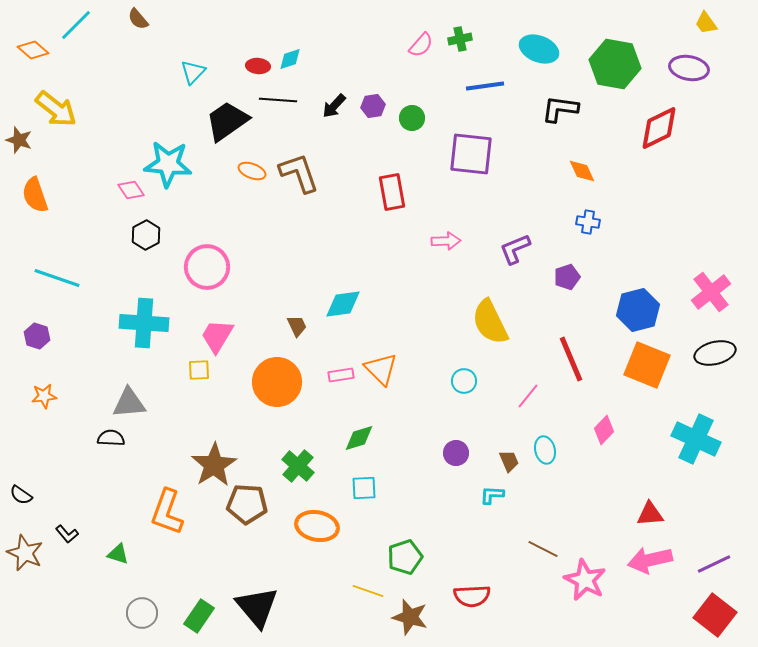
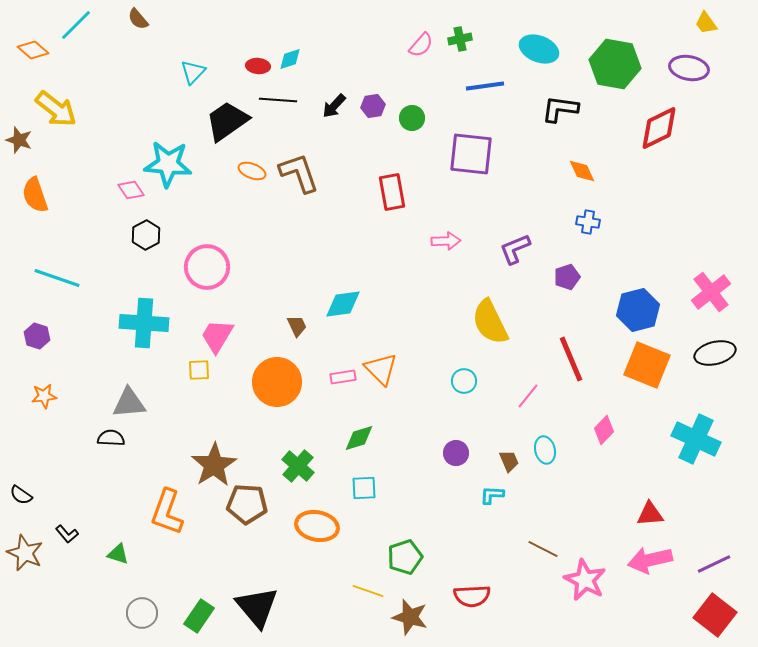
pink rectangle at (341, 375): moved 2 px right, 2 px down
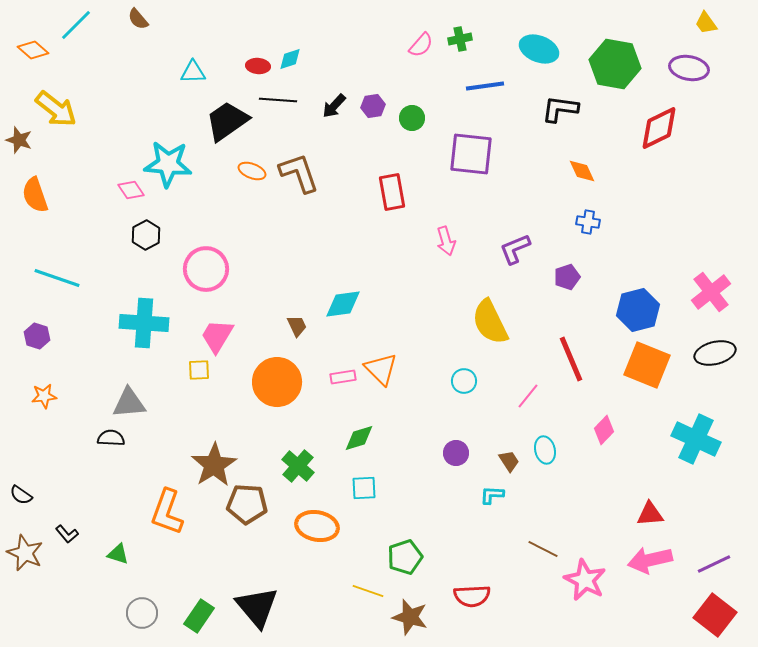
cyan triangle at (193, 72): rotated 44 degrees clockwise
pink arrow at (446, 241): rotated 76 degrees clockwise
pink circle at (207, 267): moved 1 px left, 2 px down
brown trapezoid at (509, 461): rotated 10 degrees counterclockwise
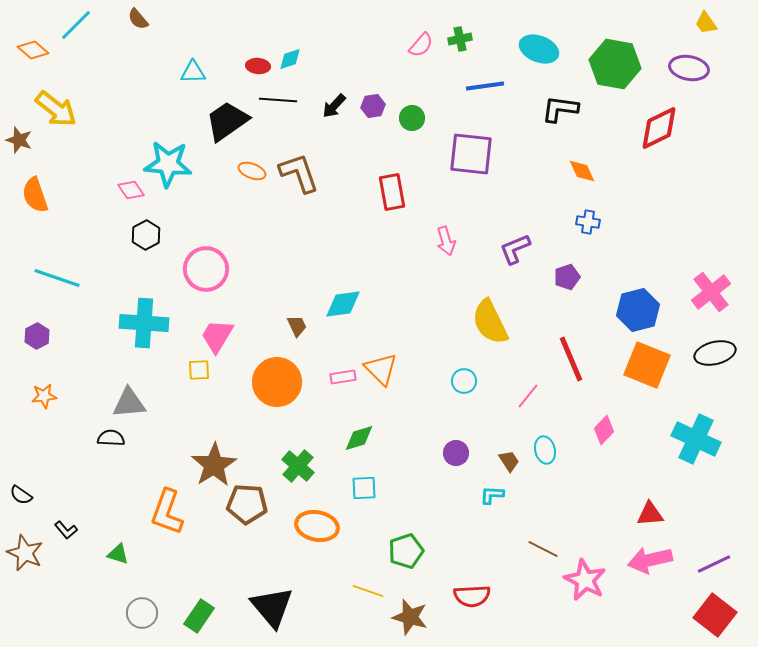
purple hexagon at (37, 336): rotated 15 degrees clockwise
black L-shape at (67, 534): moved 1 px left, 4 px up
green pentagon at (405, 557): moved 1 px right, 6 px up
black triangle at (257, 607): moved 15 px right
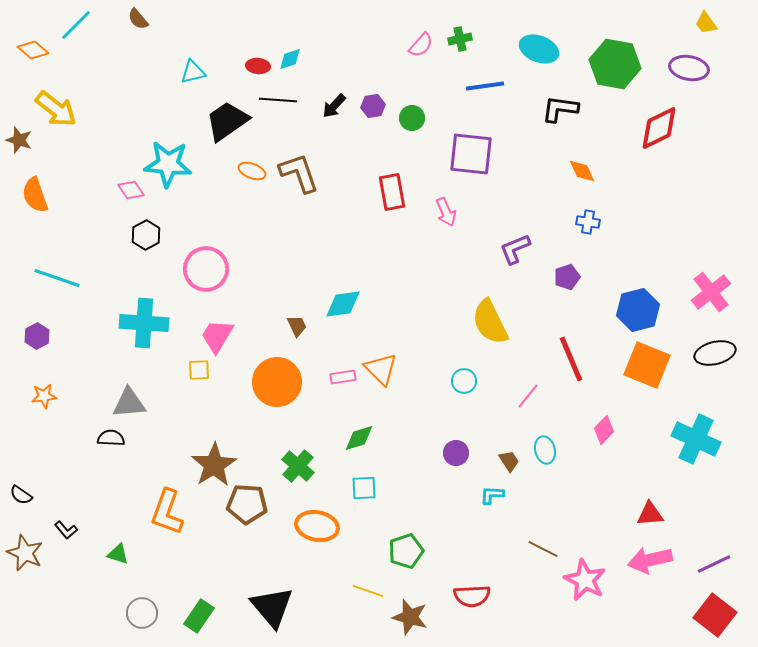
cyan triangle at (193, 72): rotated 12 degrees counterclockwise
pink arrow at (446, 241): moved 29 px up; rotated 8 degrees counterclockwise
